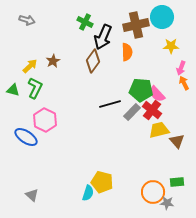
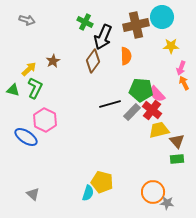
orange semicircle: moved 1 px left, 4 px down
yellow arrow: moved 1 px left, 3 px down
green rectangle: moved 23 px up
gray triangle: moved 1 px right, 1 px up
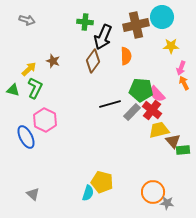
green cross: rotated 21 degrees counterclockwise
brown star: rotated 24 degrees counterclockwise
blue ellipse: rotated 30 degrees clockwise
brown triangle: moved 4 px left
green rectangle: moved 6 px right, 9 px up
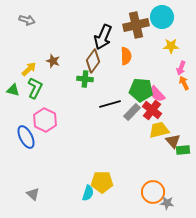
green cross: moved 57 px down
yellow pentagon: rotated 15 degrees counterclockwise
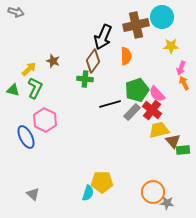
gray arrow: moved 11 px left, 8 px up
green pentagon: moved 4 px left; rotated 25 degrees counterclockwise
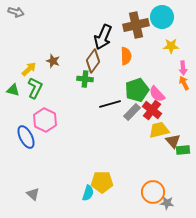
pink arrow: moved 2 px right; rotated 24 degrees counterclockwise
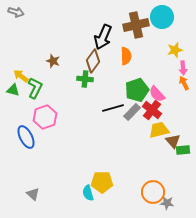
yellow star: moved 4 px right, 4 px down; rotated 14 degrees counterclockwise
yellow arrow: moved 8 px left, 7 px down; rotated 98 degrees counterclockwise
black line: moved 3 px right, 4 px down
pink hexagon: moved 3 px up; rotated 15 degrees clockwise
cyan semicircle: rotated 147 degrees clockwise
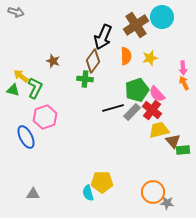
brown cross: rotated 20 degrees counterclockwise
yellow star: moved 25 px left, 8 px down
gray triangle: rotated 40 degrees counterclockwise
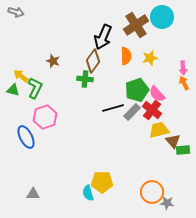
orange circle: moved 1 px left
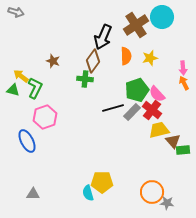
blue ellipse: moved 1 px right, 4 px down
